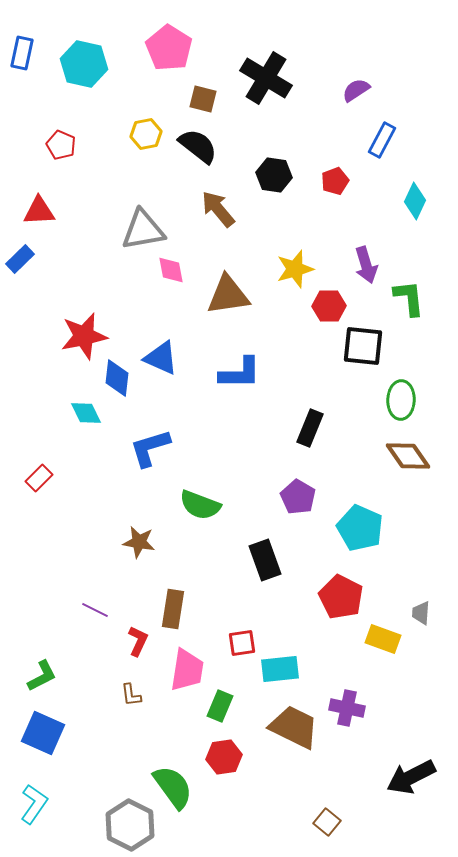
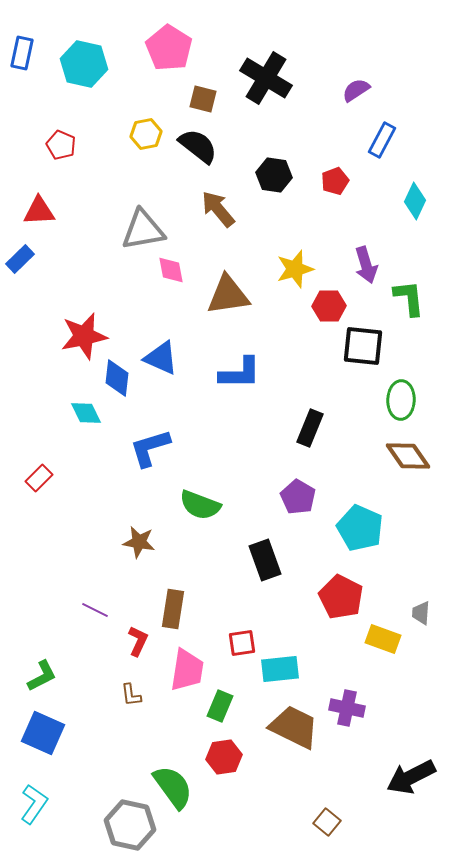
gray hexagon at (130, 825): rotated 15 degrees counterclockwise
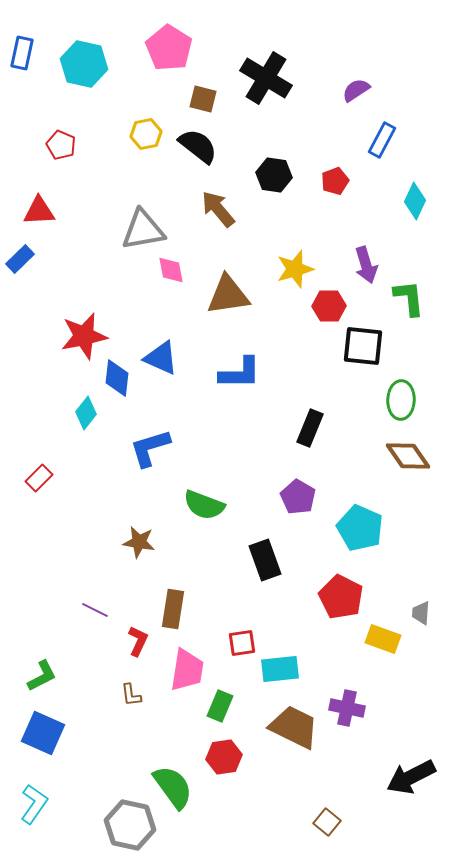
cyan diamond at (86, 413): rotated 64 degrees clockwise
green semicircle at (200, 505): moved 4 px right
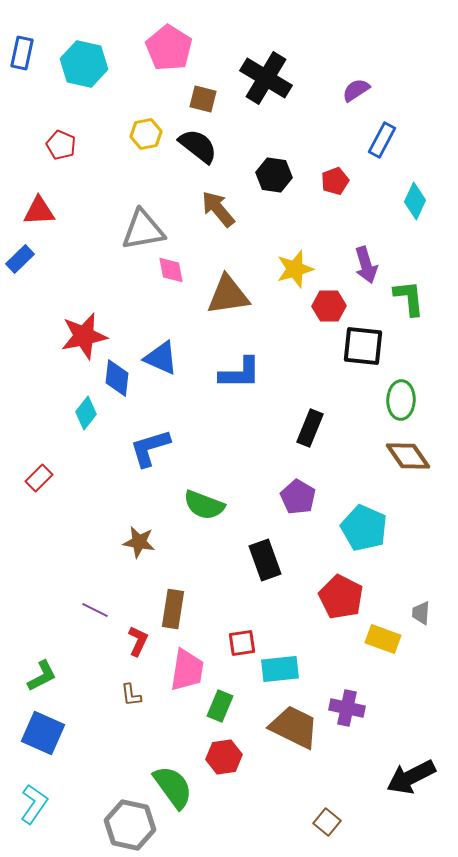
cyan pentagon at (360, 528): moved 4 px right
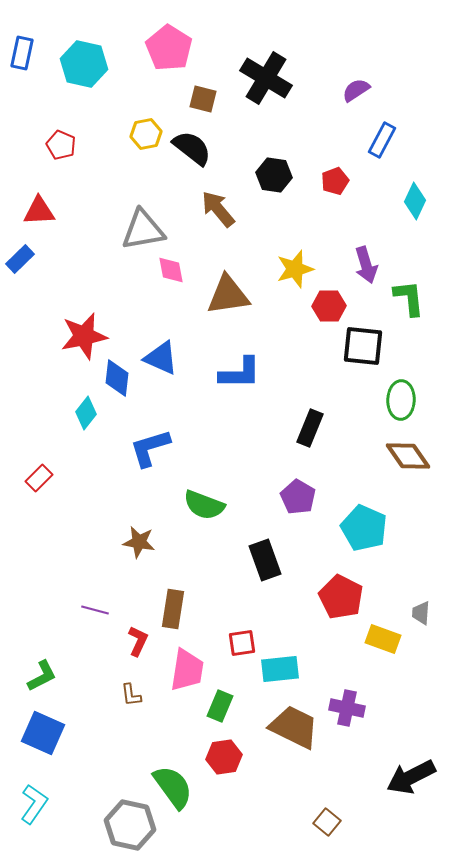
black semicircle at (198, 146): moved 6 px left, 2 px down
purple line at (95, 610): rotated 12 degrees counterclockwise
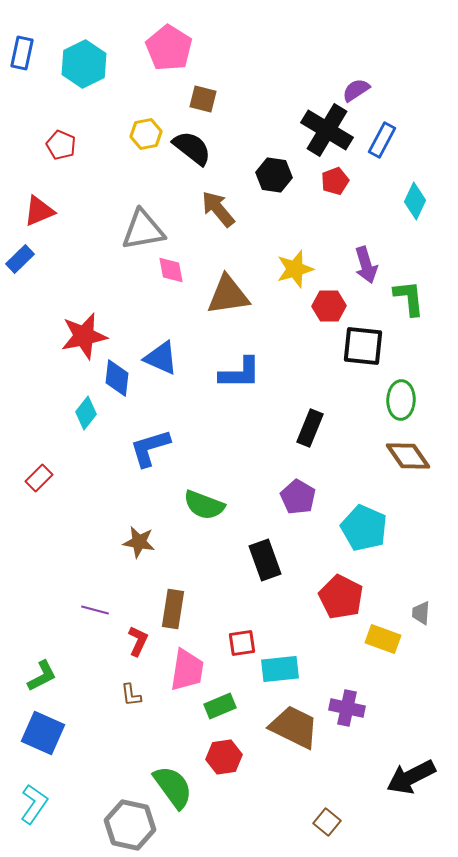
cyan hexagon at (84, 64): rotated 21 degrees clockwise
black cross at (266, 78): moved 61 px right, 52 px down
red triangle at (39, 211): rotated 20 degrees counterclockwise
green rectangle at (220, 706): rotated 44 degrees clockwise
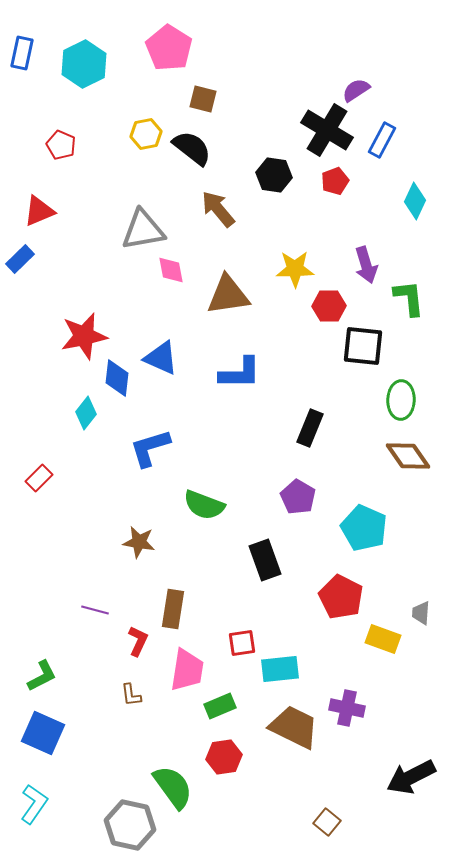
yellow star at (295, 269): rotated 15 degrees clockwise
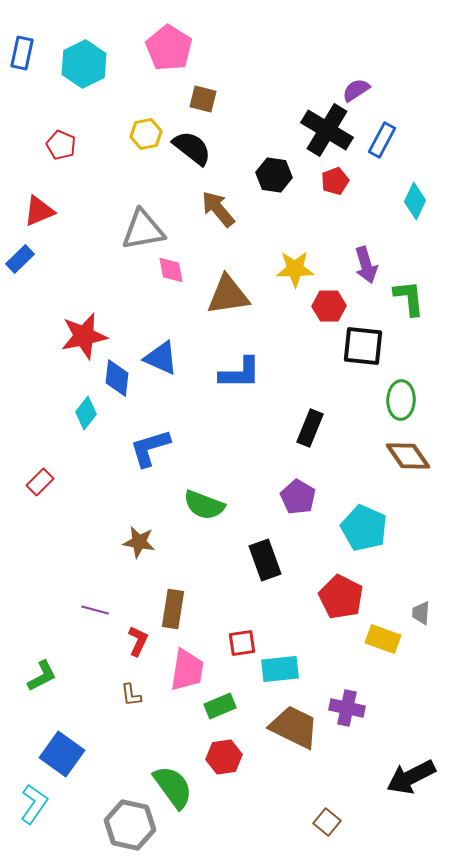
red rectangle at (39, 478): moved 1 px right, 4 px down
blue square at (43, 733): moved 19 px right, 21 px down; rotated 12 degrees clockwise
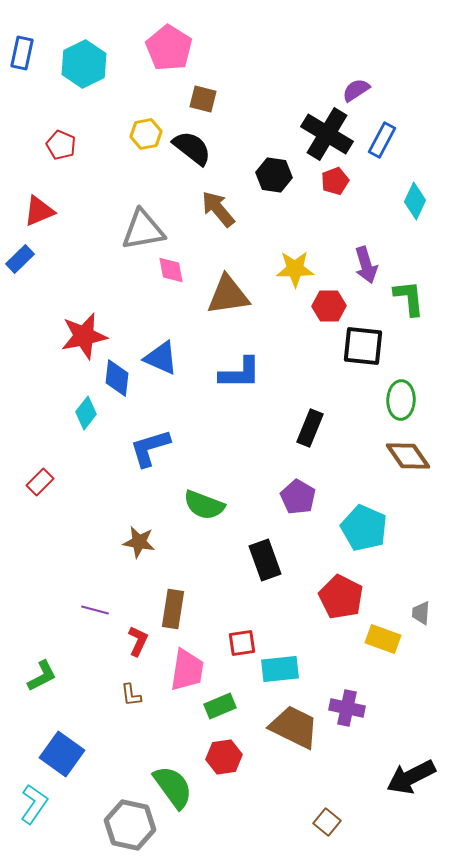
black cross at (327, 130): moved 4 px down
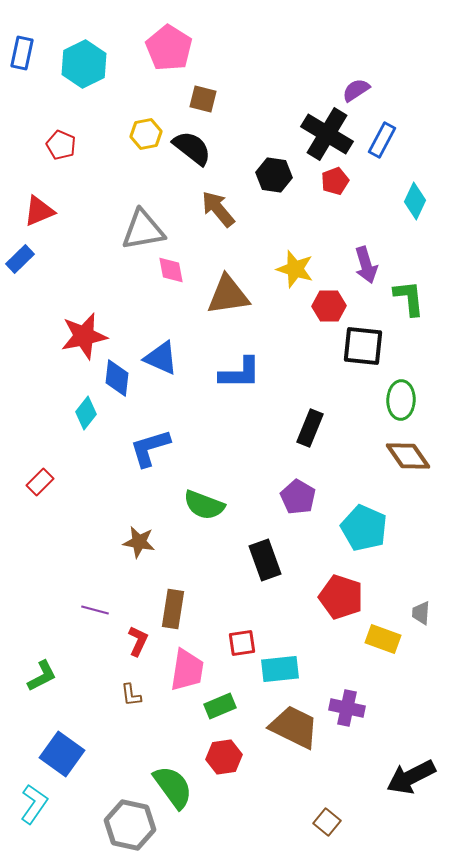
yellow star at (295, 269): rotated 18 degrees clockwise
red pentagon at (341, 597): rotated 9 degrees counterclockwise
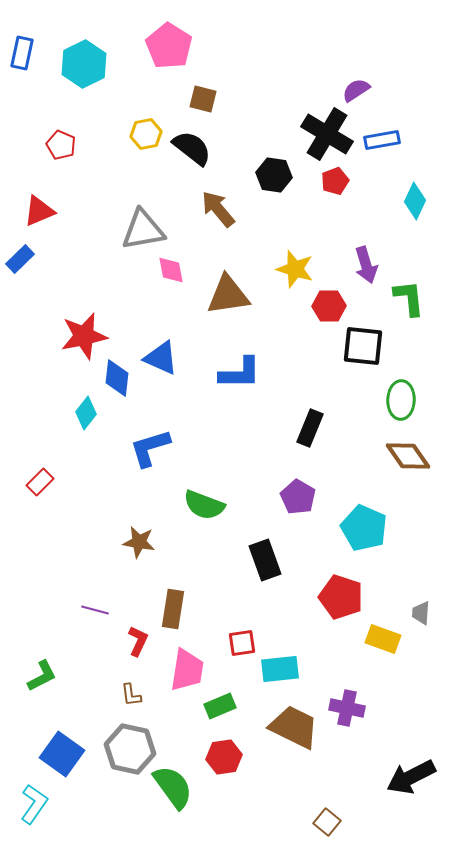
pink pentagon at (169, 48): moved 2 px up
blue rectangle at (382, 140): rotated 52 degrees clockwise
gray hexagon at (130, 825): moved 76 px up
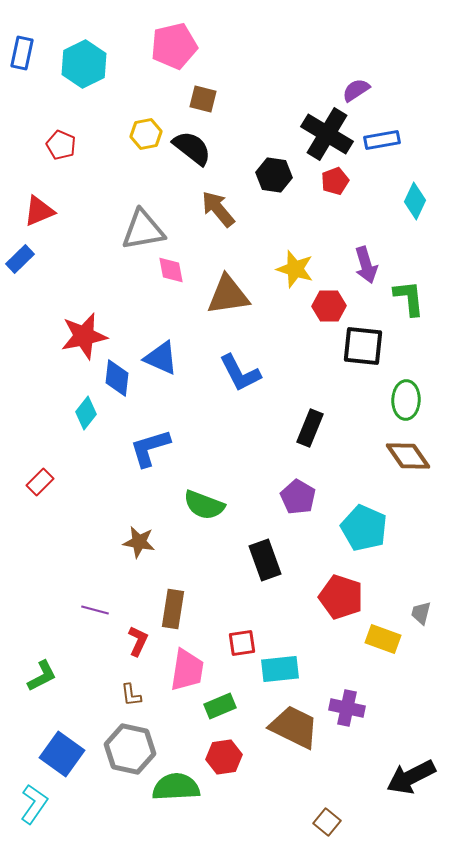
pink pentagon at (169, 46): moved 5 px right; rotated 27 degrees clockwise
blue L-shape at (240, 373): rotated 63 degrees clockwise
green ellipse at (401, 400): moved 5 px right
gray trapezoid at (421, 613): rotated 10 degrees clockwise
green semicircle at (173, 787): moved 3 px right; rotated 57 degrees counterclockwise
